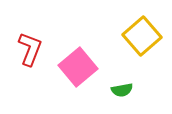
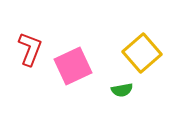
yellow square: moved 17 px down
pink square: moved 5 px left, 1 px up; rotated 15 degrees clockwise
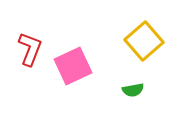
yellow square: moved 2 px right, 12 px up
green semicircle: moved 11 px right
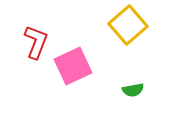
yellow square: moved 16 px left, 16 px up
red L-shape: moved 6 px right, 7 px up
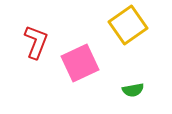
yellow square: rotated 6 degrees clockwise
pink square: moved 7 px right, 3 px up
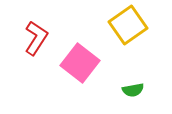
red L-shape: moved 4 px up; rotated 12 degrees clockwise
pink square: rotated 27 degrees counterclockwise
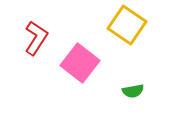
yellow square: moved 1 px left; rotated 21 degrees counterclockwise
green semicircle: moved 1 px down
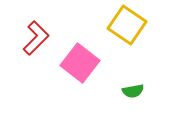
red L-shape: rotated 12 degrees clockwise
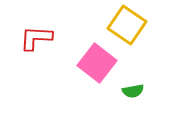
red L-shape: rotated 132 degrees counterclockwise
pink square: moved 17 px right
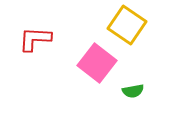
red L-shape: moved 1 px left, 1 px down
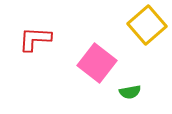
yellow square: moved 20 px right; rotated 15 degrees clockwise
green semicircle: moved 3 px left, 1 px down
